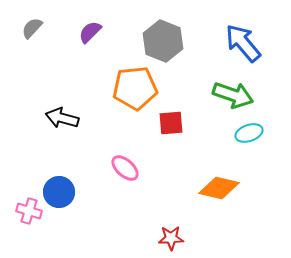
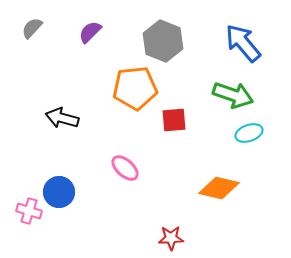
red square: moved 3 px right, 3 px up
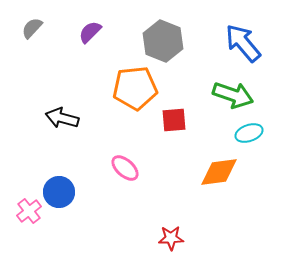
orange diamond: moved 16 px up; rotated 21 degrees counterclockwise
pink cross: rotated 35 degrees clockwise
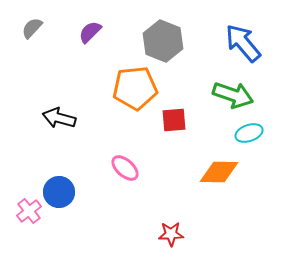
black arrow: moved 3 px left
orange diamond: rotated 9 degrees clockwise
red star: moved 4 px up
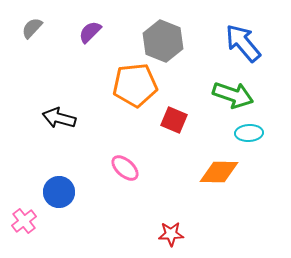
orange pentagon: moved 3 px up
red square: rotated 28 degrees clockwise
cyan ellipse: rotated 16 degrees clockwise
pink cross: moved 5 px left, 10 px down
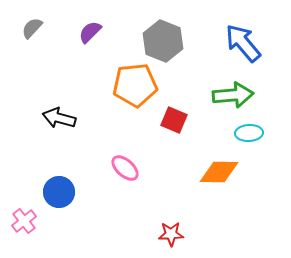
green arrow: rotated 24 degrees counterclockwise
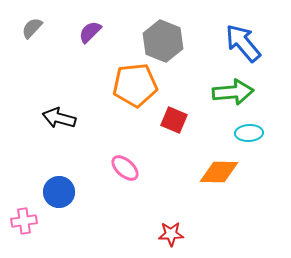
green arrow: moved 3 px up
pink cross: rotated 30 degrees clockwise
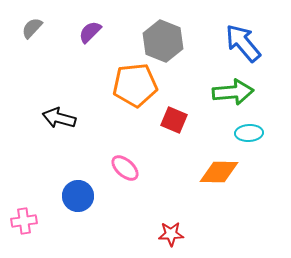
blue circle: moved 19 px right, 4 px down
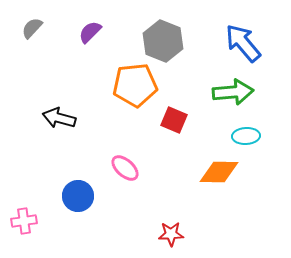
cyan ellipse: moved 3 px left, 3 px down
